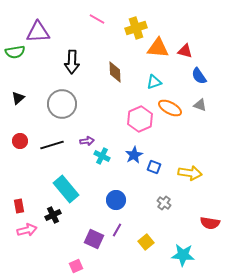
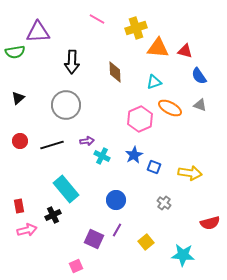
gray circle: moved 4 px right, 1 px down
red semicircle: rotated 24 degrees counterclockwise
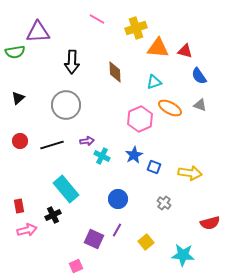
blue circle: moved 2 px right, 1 px up
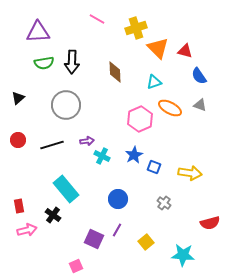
orange triangle: rotated 40 degrees clockwise
green semicircle: moved 29 px right, 11 px down
red circle: moved 2 px left, 1 px up
black cross: rotated 28 degrees counterclockwise
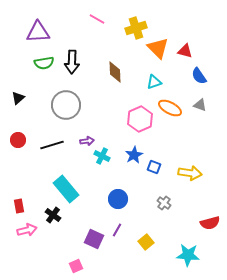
cyan star: moved 5 px right
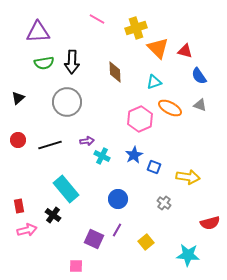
gray circle: moved 1 px right, 3 px up
black line: moved 2 px left
yellow arrow: moved 2 px left, 4 px down
pink square: rotated 24 degrees clockwise
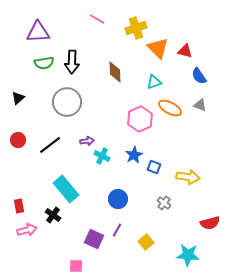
black line: rotated 20 degrees counterclockwise
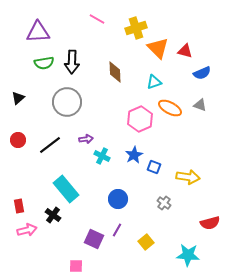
blue semicircle: moved 3 px right, 3 px up; rotated 78 degrees counterclockwise
purple arrow: moved 1 px left, 2 px up
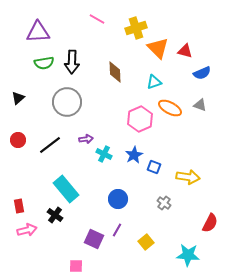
cyan cross: moved 2 px right, 2 px up
black cross: moved 2 px right
red semicircle: rotated 48 degrees counterclockwise
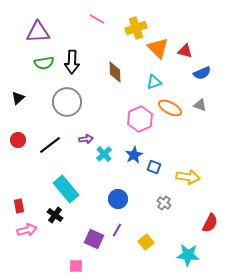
cyan cross: rotated 21 degrees clockwise
